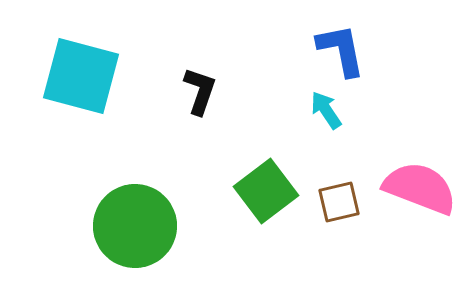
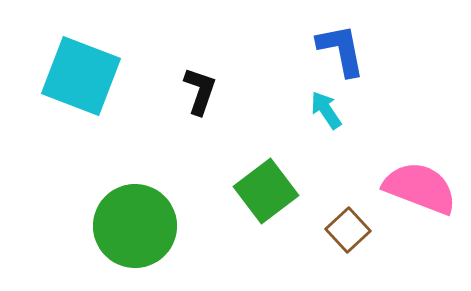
cyan square: rotated 6 degrees clockwise
brown square: moved 9 px right, 28 px down; rotated 30 degrees counterclockwise
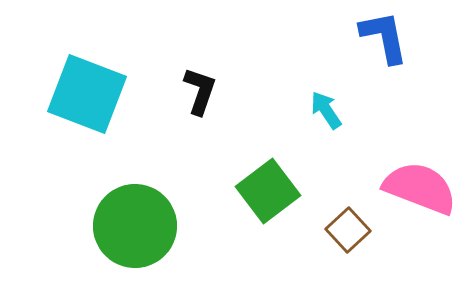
blue L-shape: moved 43 px right, 13 px up
cyan square: moved 6 px right, 18 px down
green square: moved 2 px right
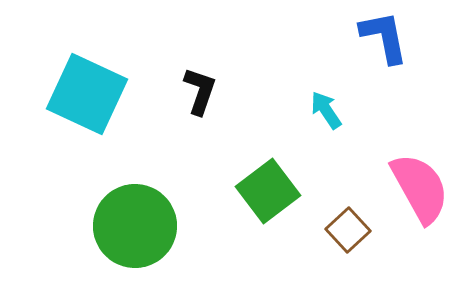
cyan square: rotated 4 degrees clockwise
pink semicircle: rotated 40 degrees clockwise
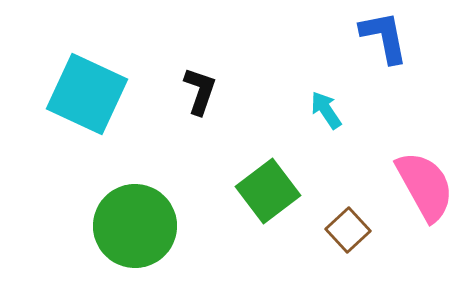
pink semicircle: moved 5 px right, 2 px up
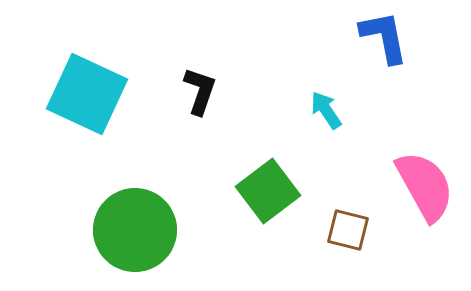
green circle: moved 4 px down
brown square: rotated 33 degrees counterclockwise
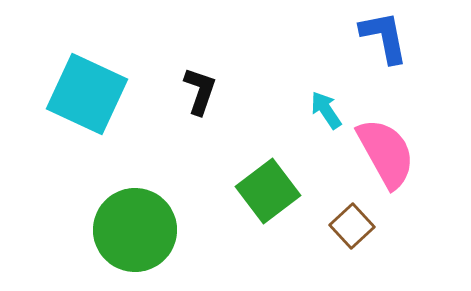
pink semicircle: moved 39 px left, 33 px up
brown square: moved 4 px right, 4 px up; rotated 33 degrees clockwise
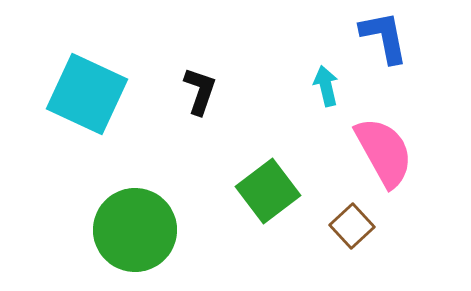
cyan arrow: moved 24 px up; rotated 21 degrees clockwise
pink semicircle: moved 2 px left, 1 px up
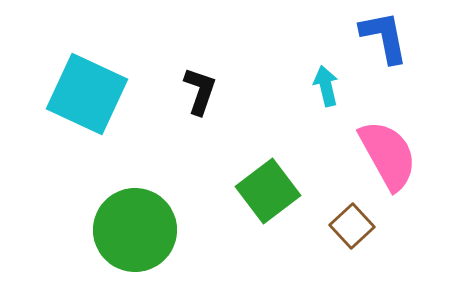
pink semicircle: moved 4 px right, 3 px down
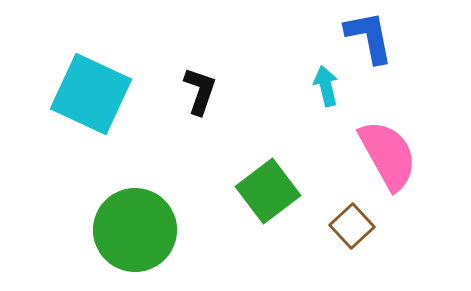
blue L-shape: moved 15 px left
cyan square: moved 4 px right
